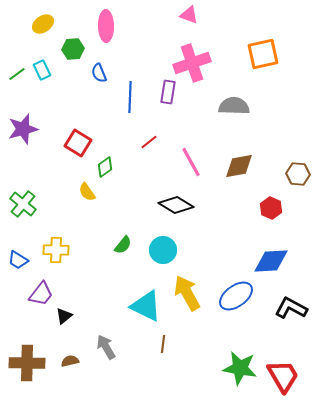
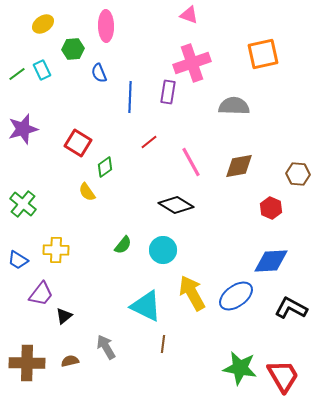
yellow arrow: moved 5 px right
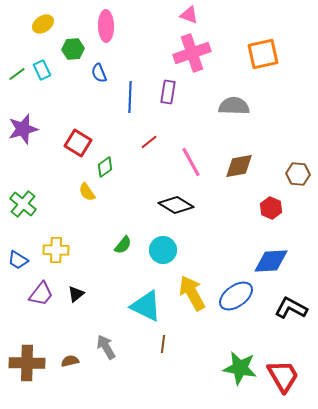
pink cross: moved 10 px up
black triangle: moved 12 px right, 22 px up
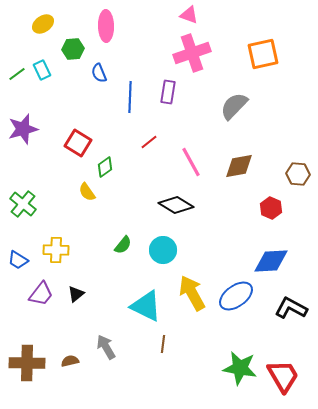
gray semicircle: rotated 48 degrees counterclockwise
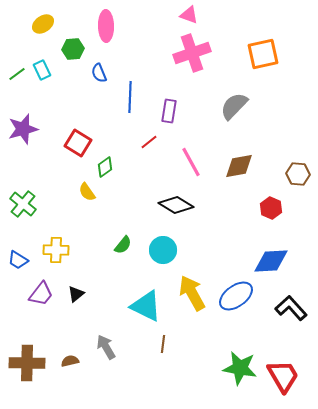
purple rectangle: moved 1 px right, 19 px down
black L-shape: rotated 20 degrees clockwise
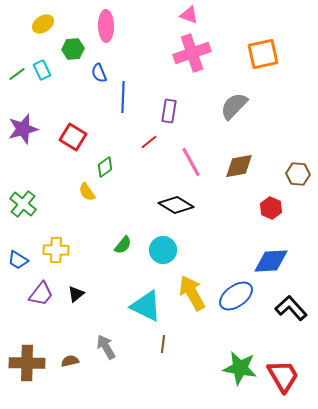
blue line: moved 7 px left
red square: moved 5 px left, 6 px up
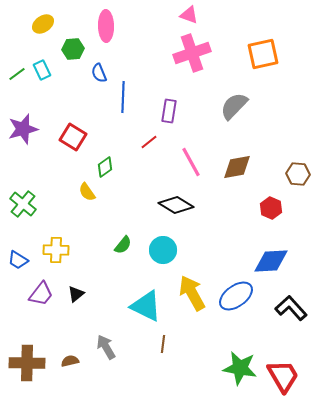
brown diamond: moved 2 px left, 1 px down
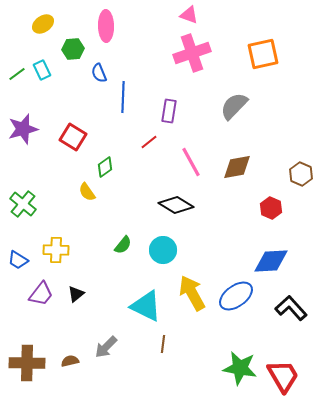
brown hexagon: moved 3 px right; rotated 20 degrees clockwise
gray arrow: rotated 105 degrees counterclockwise
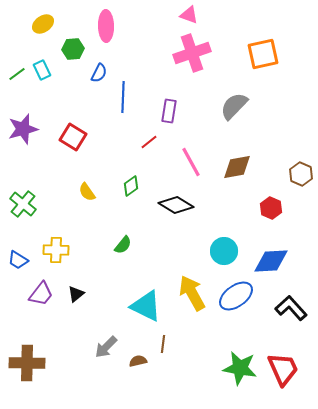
blue semicircle: rotated 132 degrees counterclockwise
green diamond: moved 26 px right, 19 px down
cyan circle: moved 61 px right, 1 px down
brown semicircle: moved 68 px right
red trapezoid: moved 7 px up; rotated 6 degrees clockwise
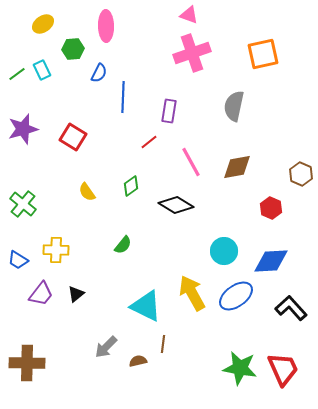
gray semicircle: rotated 32 degrees counterclockwise
